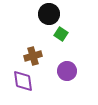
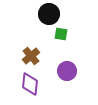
green square: rotated 24 degrees counterclockwise
brown cross: moved 2 px left; rotated 24 degrees counterclockwise
purple diamond: moved 7 px right, 3 px down; rotated 15 degrees clockwise
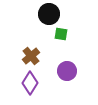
purple diamond: moved 1 px up; rotated 25 degrees clockwise
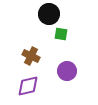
brown cross: rotated 24 degrees counterclockwise
purple diamond: moved 2 px left, 3 px down; rotated 45 degrees clockwise
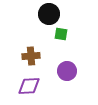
brown cross: rotated 30 degrees counterclockwise
purple diamond: moved 1 px right; rotated 10 degrees clockwise
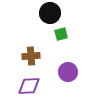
black circle: moved 1 px right, 1 px up
green square: rotated 24 degrees counterclockwise
purple circle: moved 1 px right, 1 px down
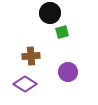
green square: moved 1 px right, 2 px up
purple diamond: moved 4 px left, 2 px up; rotated 35 degrees clockwise
